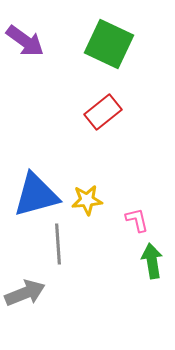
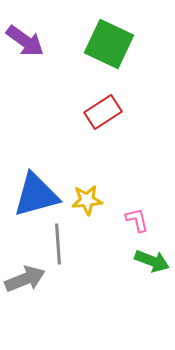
red rectangle: rotated 6 degrees clockwise
green arrow: rotated 120 degrees clockwise
gray arrow: moved 14 px up
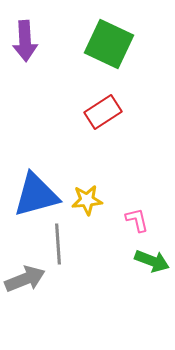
purple arrow: rotated 51 degrees clockwise
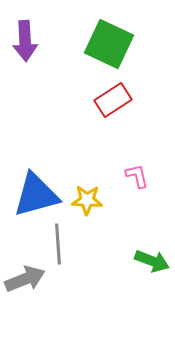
red rectangle: moved 10 px right, 12 px up
yellow star: rotated 8 degrees clockwise
pink L-shape: moved 44 px up
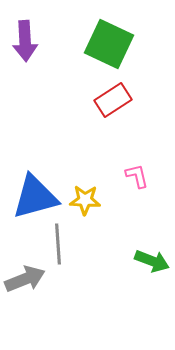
blue triangle: moved 1 px left, 2 px down
yellow star: moved 2 px left
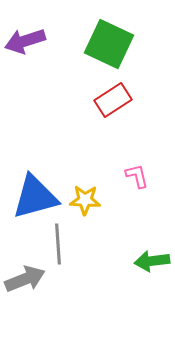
purple arrow: rotated 75 degrees clockwise
green arrow: rotated 152 degrees clockwise
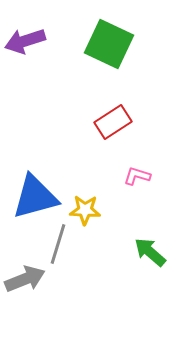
red rectangle: moved 22 px down
pink L-shape: rotated 60 degrees counterclockwise
yellow star: moved 10 px down
gray line: rotated 21 degrees clockwise
green arrow: moved 2 px left, 9 px up; rotated 48 degrees clockwise
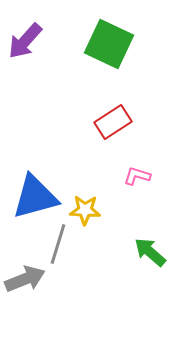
purple arrow: rotated 30 degrees counterclockwise
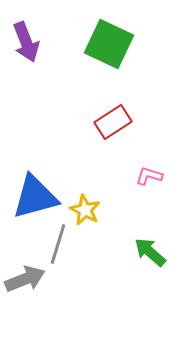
purple arrow: moved 1 px right, 1 px down; rotated 63 degrees counterclockwise
pink L-shape: moved 12 px right
yellow star: rotated 24 degrees clockwise
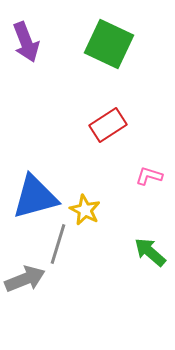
red rectangle: moved 5 px left, 3 px down
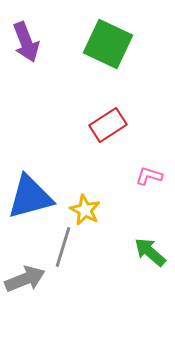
green square: moved 1 px left
blue triangle: moved 5 px left
gray line: moved 5 px right, 3 px down
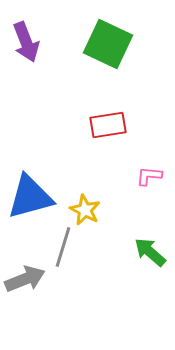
red rectangle: rotated 24 degrees clockwise
pink L-shape: rotated 12 degrees counterclockwise
